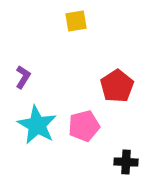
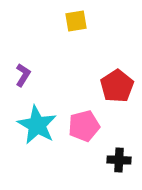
purple L-shape: moved 2 px up
black cross: moved 7 px left, 2 px up
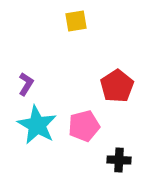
purple L-shape: moved 3 px right, 9 px down
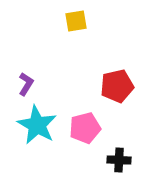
red pentagon: rotated 20 degrees clockwise
pink pentagon: moved 1 px right, 2 px down
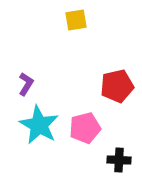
yellow square: moved 1 px up
cyan star: moved 2 px right
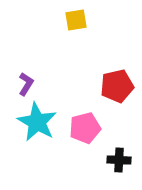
cyan star: moved 2 px left, 3 px up
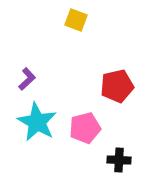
yellow square: rotated 30 degrees clockwise
purple L-shape: moved 1 px right, 5 px up; rotated 15 degrees clockwise
